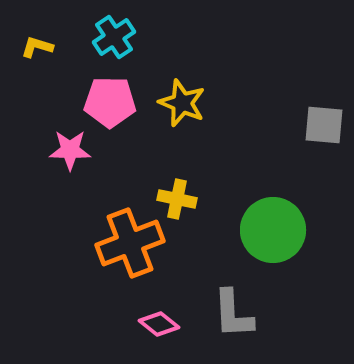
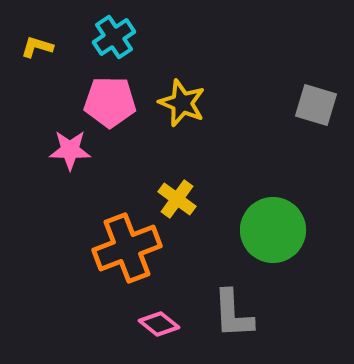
gray square: moved 8 px left, 20 px up; rotated 12 degrees clockwise
yellow cross: rotated 24 degrees clockwise
orange cross: moved 3 px left, 5 px down
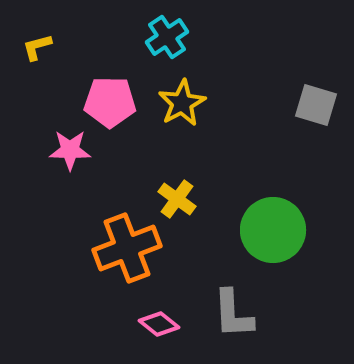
cyan cross: moved 53 px right
yellow L-shape: rotated 32 degrees counterclockwise
yellow star: rotated 21 degrees clockwise
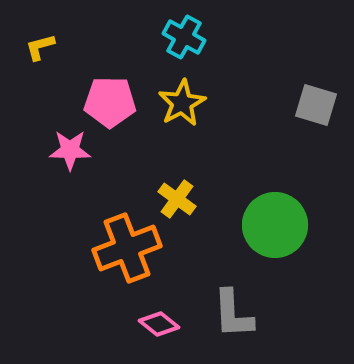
cyan cross: moved 17 px right; rotated 27 degrees counterclockwise
yellow L-shape: moved 3 px right
green circle: moved 2 px right, 5 px up
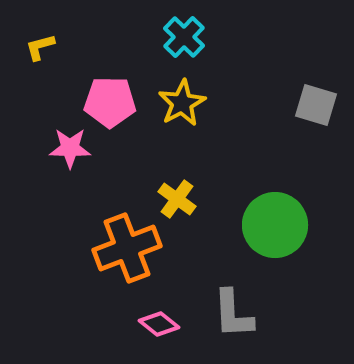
cyan cross: rotated 15 degrees clockwise
pink star: moved 2 px up
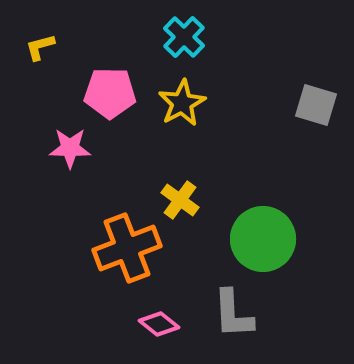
pink pentagon: moved 9 px up
yellow cross: moved 3 px right, 1 px down
green circle: moved 12 px left, 14 px down
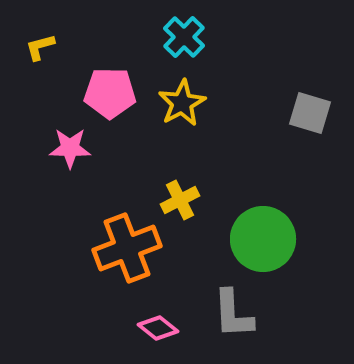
gray square: moved 6 px left, 8 px down
yellow cross: rotated 27 degrees clockwise
pink diamond: moved 1 px left, 4 px down
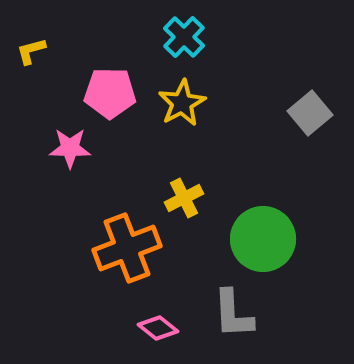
yellow L-shape: moved 9 px left, 4 px down
gray square: rotated 33 degrees clockwise
yellow cross: moved 4 px right, 2 px up
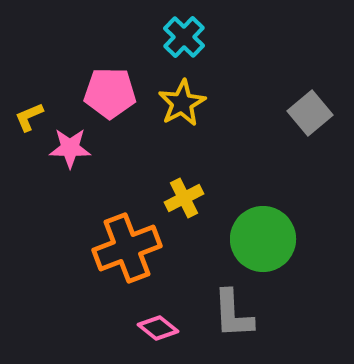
yellow L-shape: moved 2 px left, 66 px down; rotated 8 degrees counterclockwise
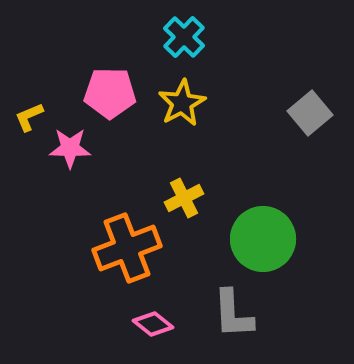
pink diamond: moved 5 px left, 4 px up
